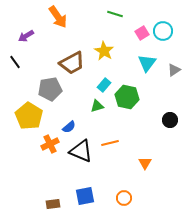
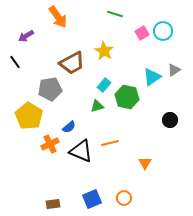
cyan triangle: moved 5 px right, 14 px down; rotated 18 degrees clockwise
blue square: moved 7 px right, 3 px down; rotated 12 degrees counterclockwise
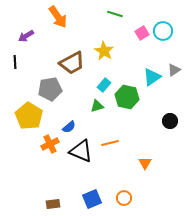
black line: rotated 32 degrees clockwise
black circle: moved 1 px down
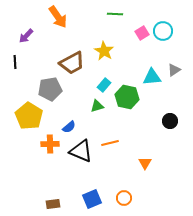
green line: rotated 14 degrees counterclockwise
purple arrow: rotated 14 degrees counterclockwise
cyan triangle: rotated 30 degrees clockwise
orange cross: rotated 24 degrees clockwise
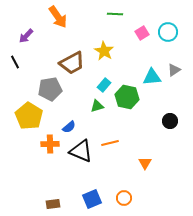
cyan circle: moved 5 px right, 1 px down
black line: rotated 24 degrees counterclockwise
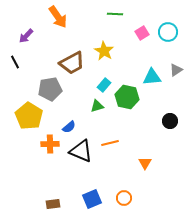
gray triangle: moved 2 px right
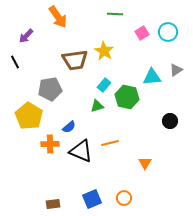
brown trapezoid: moved 3 px right, 3 px up; rotated 20 degrees clockwise
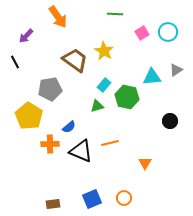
brown trapezoid: rotated 136 degrees counterclockwise
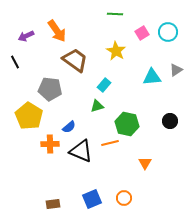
orange arrow: moved 1 px left, 14 px down
purple arrow: rotated 21 degrees clockwise
yellow star: moved 12 px right
gray pentagon: rotated 15 degrees clockwise
green hexagon: moved 27 px down
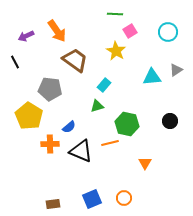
pink square: moved 12 px left, 2 px up
